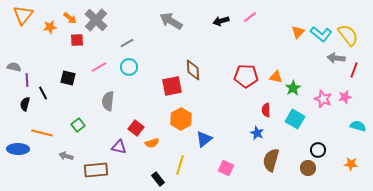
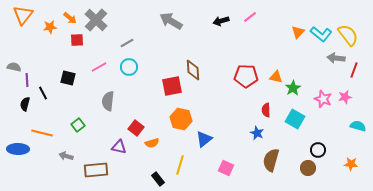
orange hexagon at (181, 119): rotated 20 degrees counterclockwise
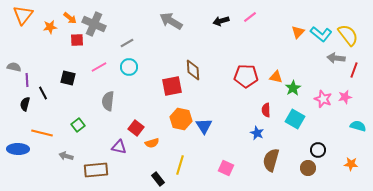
gray cross at (96, 20): moved 2 px left, 4 px down; rotated 20 degrees counterclockwise
blue triangle at (204, 139): moved 13 px up; rotated 24 degrees counterclockwise
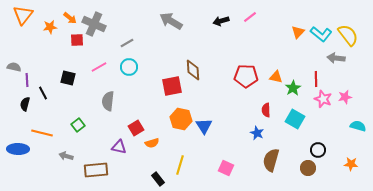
red line at (354, 70): moved 38 px left, 9 px down; rotated 21 degrees counterclockwise
red square at (136, 128): rotated 21 degrees clockwise
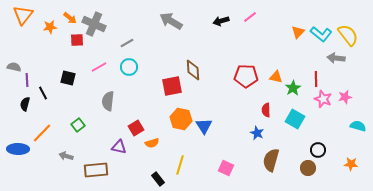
orange line at (42, 133): rotated 60 degrees counterclockwise
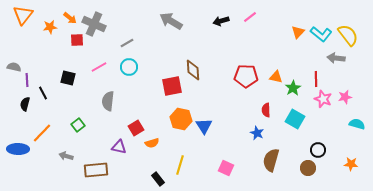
cyan semicircle at (358, 126): moved 1 px left, 2 px up
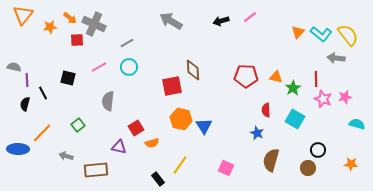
yellow line at (180, 165): rotated 18 degrees clockwise
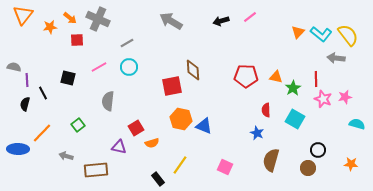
gray cross at (94, 24): moved 4 px right, 5 px up
blue triangle at (204, 126): rotated 36 degrees counterclockwise
pink square at (226, 168): moved 1 px left, 1 px up
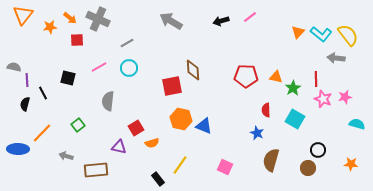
cyan circle at (129, 67): moved 1 px down
